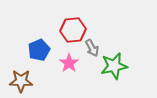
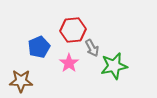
blue pentagon: moved 3 px up
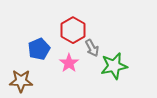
red hexagon: rotated 25 degrees counterclockwise
blue pentagon: moved 2 px down
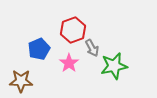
red hexagon: rotated 10 degrees clockwise
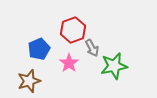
brown star: moved 8 px right; rotated 20 degrees counterclockwise
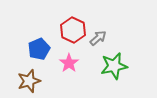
red hexagon: rotated 15 degrees counterclockwise
gray arrow: moved 6 px right, 10 px up; rotated 102 degrees counterclockwise
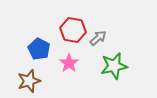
red hexagon: rotated 15 degrees counterclockwise
blue pentagon: rotated 20 degrees counterclockwise
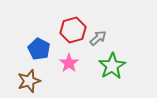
red hexagon: rotated 25 degrees counterclockwise
green star: moved 2 px left; rotated 20 degrees counterclockwise
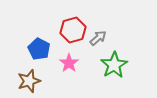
green star: moved 2 px right, 1 px up
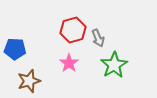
gray arrow: rotated 108 degrees clockwise
blue pentagon: moved 24 px left; rotated 25 degrees counterclockwise
